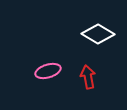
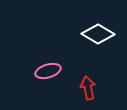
red arrow: moved 11 px down
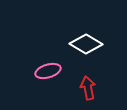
white diamond: moved 12 px left, 10 px down
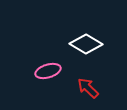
red arrow: rotated 35 degrees counterclockwise
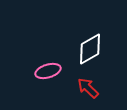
white diamond: moved 4 px right, 5 px down; rotated 60 degrees counterclockwise
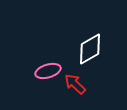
red arrow: moved 13 px left, 4 px up
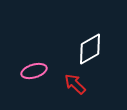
pink ellipse: moved 14 px left
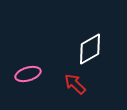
pink ellipse: moved 6 px left, 3 px down
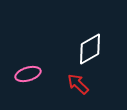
red arrow: moved 3 px right
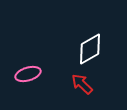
red arrow: moved 4 px right
